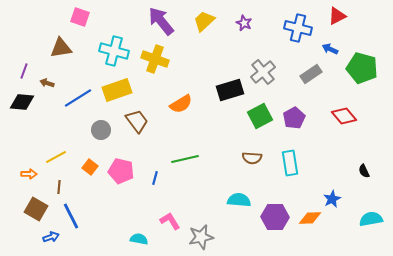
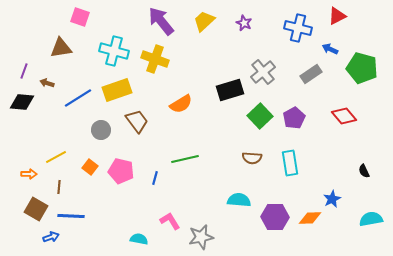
green square at (260, 116): rotated 15 degrees counterclockwise
blue line at (71, 216): rotated 60 degrees counterclockwise
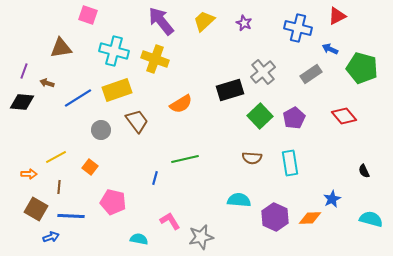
pink square at (80, 17): moved 8 px right, 2 px up
pink pentagon at (121, 171): moved 8 px left, 31 px down
purple hexagon at (275, 217): rotated 24 degrees clockwise
cyan semicircle at (371, 219): rotated 25 degrees clockwise
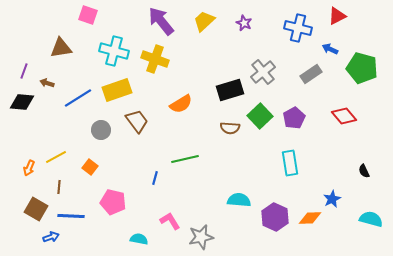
brown semicircle at (252, 158): moved 22 px left, 30 px up
orange arrow at (29, 174): moved 6 px up; rotated 112 degrees clockwise
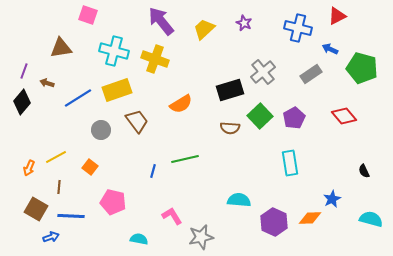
yellow trapezoid at (204, 21): moved 8 px down
black diamond at (22, 102): rotated 55 degrees counterclockwise
blue line at (155, 178): moved 2 px left, 7 px up
purple hexagon at (275, 217): moved 1 px left, 5 px down
pink L-shape at (170, 221): moved 2 px right, 5 px up
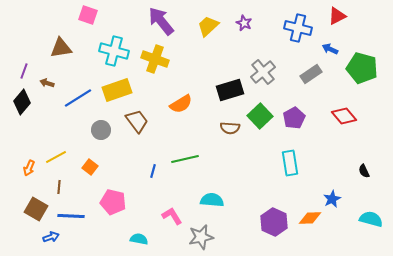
yellow trapezoid at (204, 29): moved 4 px right, 3 px up
cyan semicircle at (239, 200): moved 27 px left
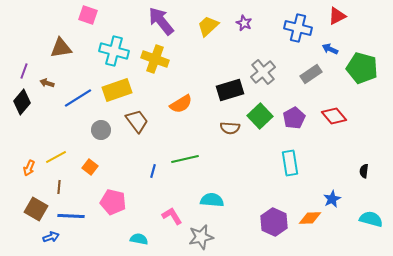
red diamond at (344, 116): moved 10 px left
black semicircle at (364, 171): rotated 32 degrees clockwise
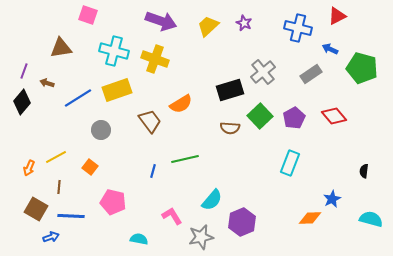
purple arrow at (161, 21): rotated 148 degrees clockwise
brown trapezoid at (137, 121): moved 13 px right
cyan rectangle at (290, 163): rotated 30 degrees clockwise
cyan semicircle at (212, 200): rotated 125 degrees clockwise
purple hexagon at (274, 222): moved 32 px left; rotated 12 degrees clockwise
